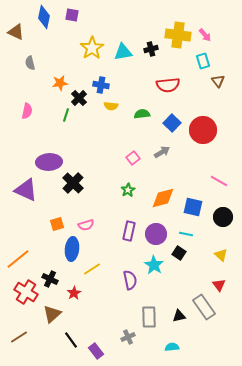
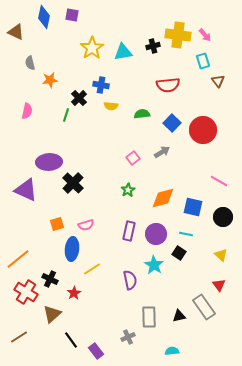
black cross at (151, 49): moved 2 px right, 3 px up
orange star at (60, 83): moved 10 px left, 3 px up
cyan semicircle at (172, 347): moved 4 px down
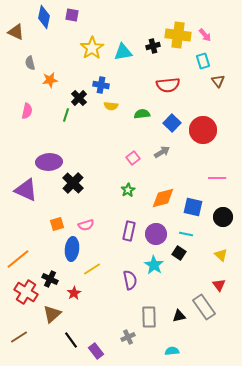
pink line at (219, 181): moved 2 px left, 3 px up; rotated 30 degrees counterclockwise
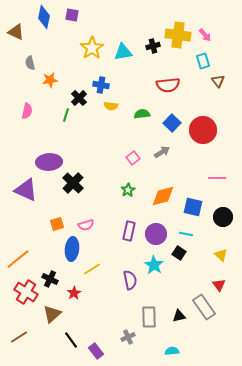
orange diamond at (163, 198): moved 2 px up
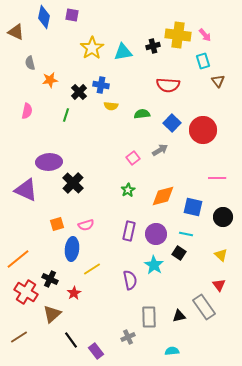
red semicircle at (168, 85): rotated 10 degrees clockwise
black cross at (79, 98): moved 6 px up
gray arrow at (162, 152): moved 2 px left, 2 px up
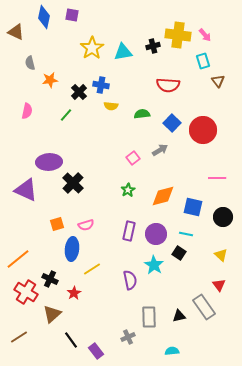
green line at (66, 115): rotated 24 degrees clockwise
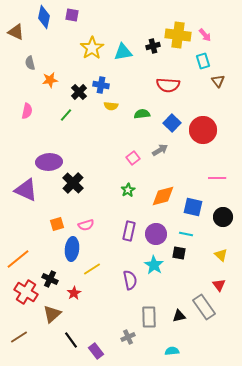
black square at (179, 253): rotated 24 degrees counterclockwise
